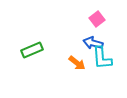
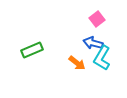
cyan L-shape: rotated 35 degrees clockwise
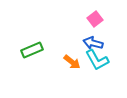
pink square: moved 2 px left
cyan L-shape: moved 5 px left, 2 px down; rotated 60 degrees counterclockwise
orange arrow: moved 5 px left, 1 px up
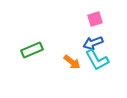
pink square: rotated 21 degrees clockwise
blue arrow: rotated 36 degrees counterclockwise
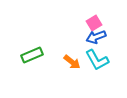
pink square: moved 1 px left, 4 px down; rotated 14 degrees counterclockwise
blue arrow: moved 3 px right, 6 px up
green rectangle: moved 5 px down
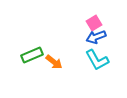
orange arrow: moved 18 px left
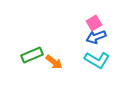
cyan L-shape: rotated 30 degrees counterclockwise
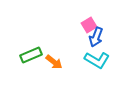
pink square: moved 5 px left, 2 px down
blue arrow: rotated 48 degrees counterclockwise
green rectangle: moved 1 px left
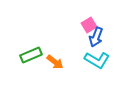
orange arrow: moved 1 px right
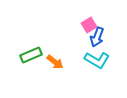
blue arrow: moved 1 px right
